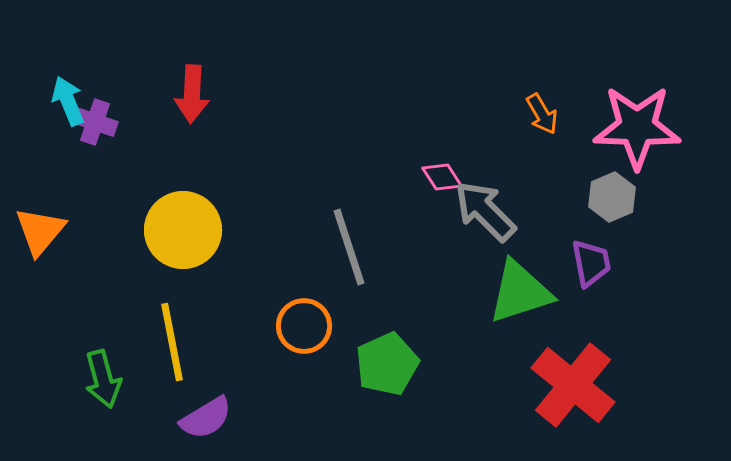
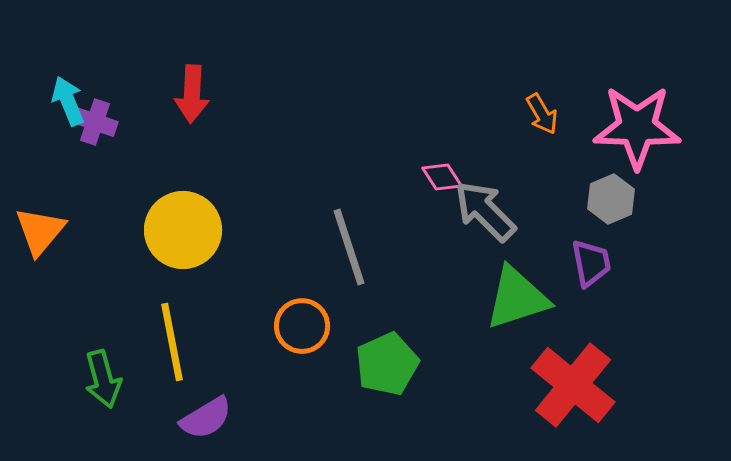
gray hexagon: moved 1 px left, 2 px down
green triangle: moved 3 px left, 6 px down
orange circle: moved 2 px left
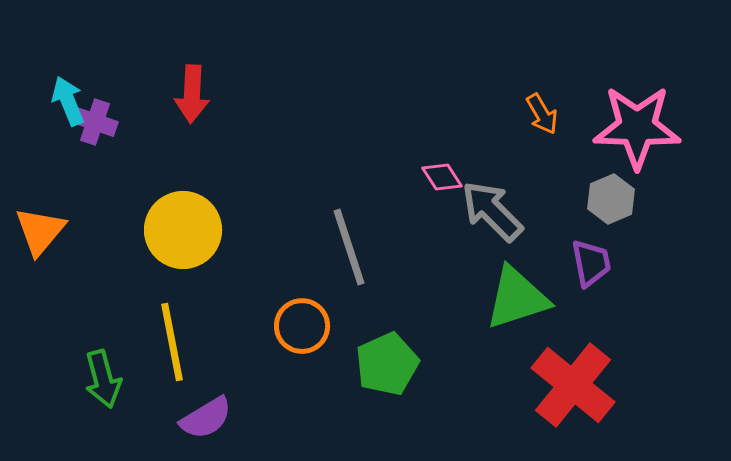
gray arrow: moved 7 px right
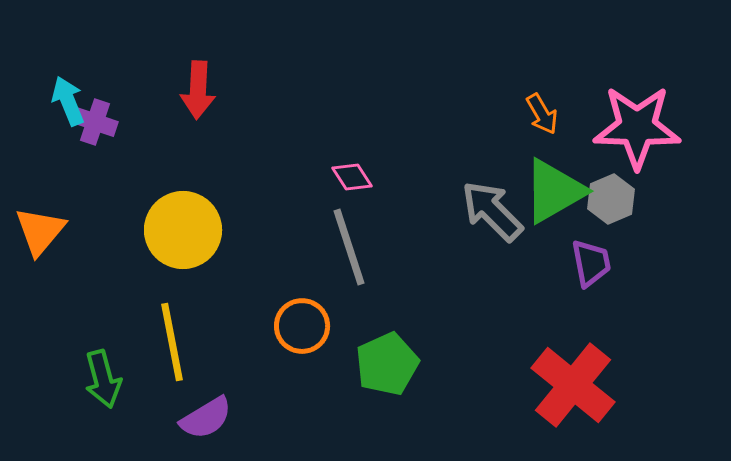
red arrow: moved 6 px right, 4 px up
pink diamond: moved 90 px left
green triangle: moved 37 px right, 107 px up; rotated 12 degrees counterclockwise
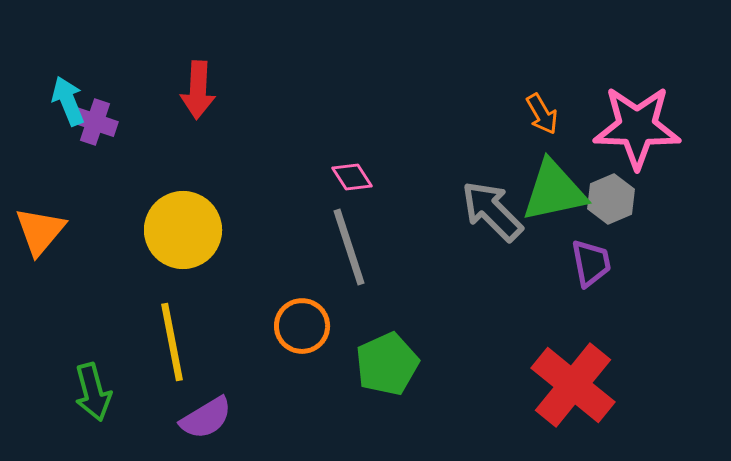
green triangle: rotated 18 degrees clockwise
green arrow: moved 10 px left, 13 px down
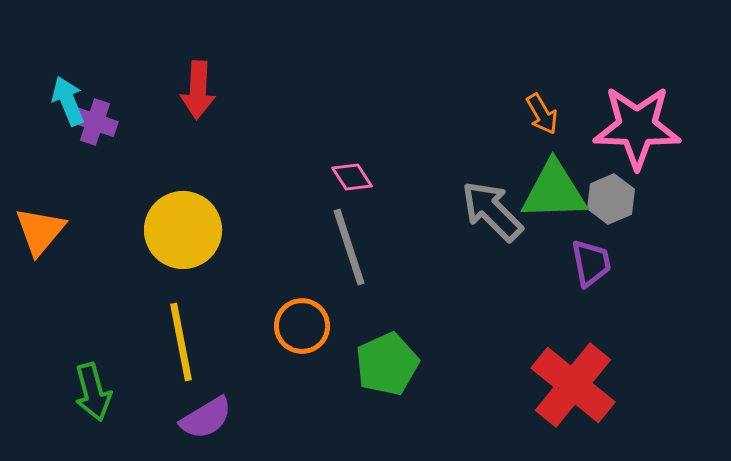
green triangle: rotated 10 degrees clockwise
yellow line: moved 9 px right
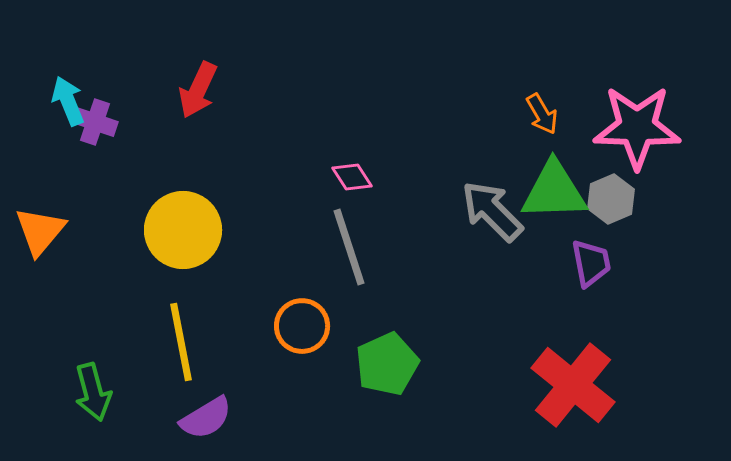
red arrow: rotated 22 degrees clockwise
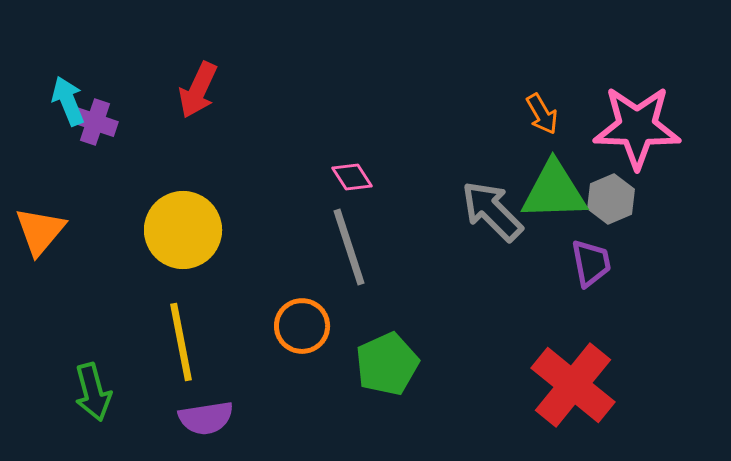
purple semicircle: rotated 22 degrees clockwise
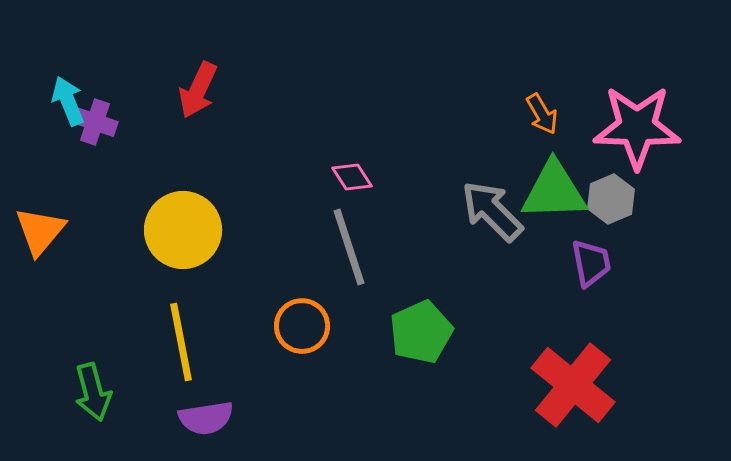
green pentagon: moved 34 px right, 32 px up
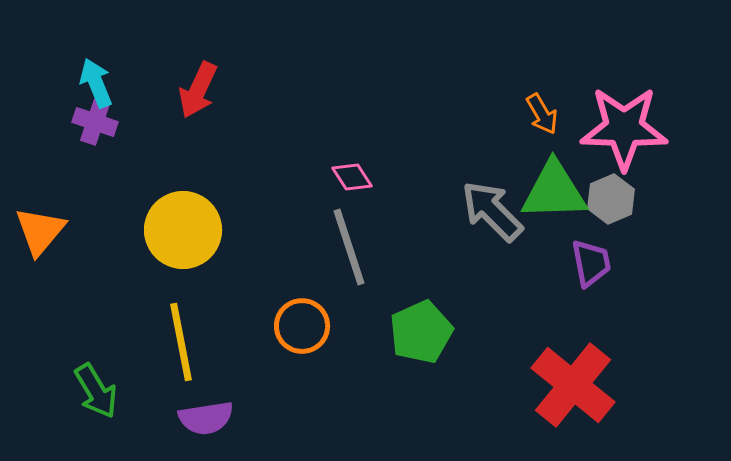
cyan arrow: moved 28 px right, 18 px up
pink star: moved 13 px left, 1 px down
green arrow: moved 3 px right, 1 px up; rotated 16 degrees counterclockwise
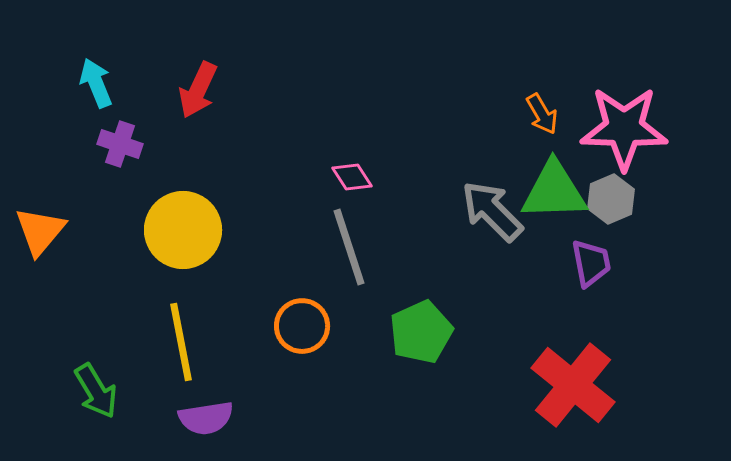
purple cross: moved 25 px right, 22 px down
